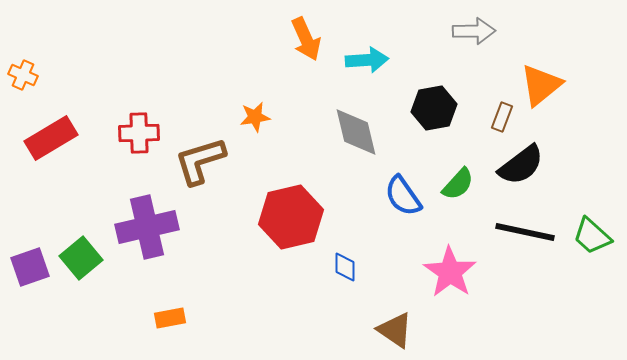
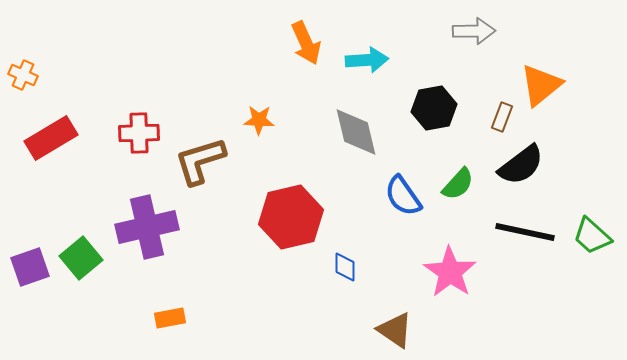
orange arrow: moved 4 px down
orange star: moved 4 px right, 3 px down; rotated 12 degrees clockwise
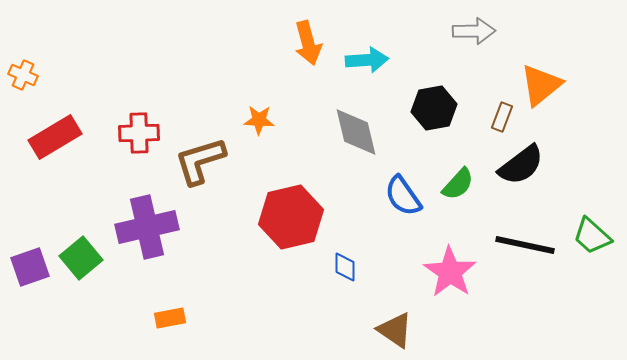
orange arrow: moved 2 px right; rotated 9 degrees clockwise
red rectangle: moved 4 px right, 1 px up
black line: moved 13 px down
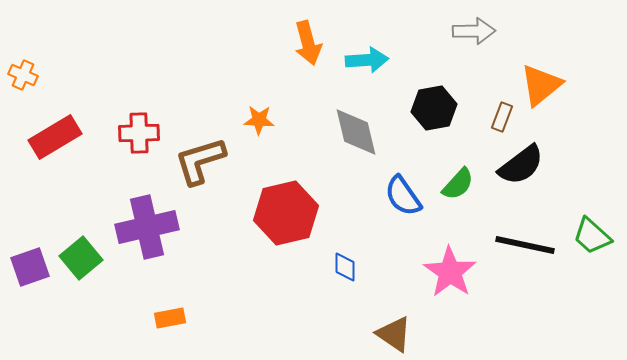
red hexagon: moved 5 px left, 4 px up
brown triangle: moved 1 px left, 4 px down
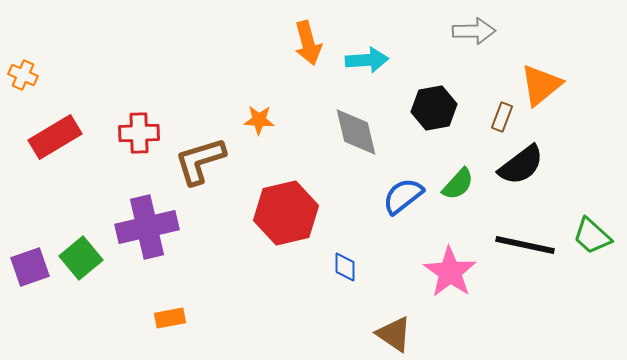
blue semicircle: rotated 87 degrees clockwise
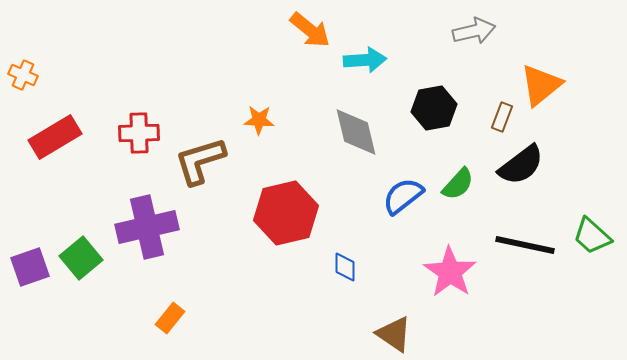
gray arrow: rotated 12 degrees counterclockwise
orange arrow: moved 2 px right, 13 px up; rotated 36 degrees counterclockwise
cyan arrow: moved 2 px left
orange rectangle: rotated 40 degrees counterclockwise
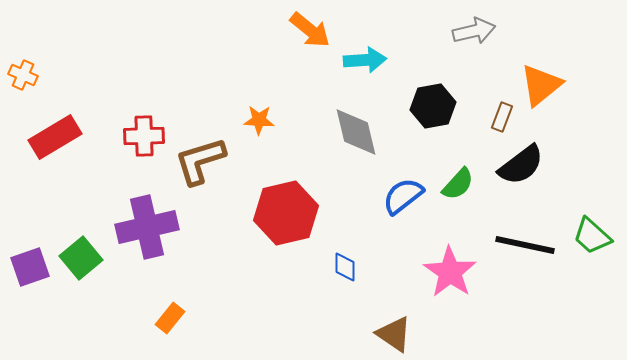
black hexagon: moved 1 px left, 2 px up
red cross: moved 5 px right, 3 px down
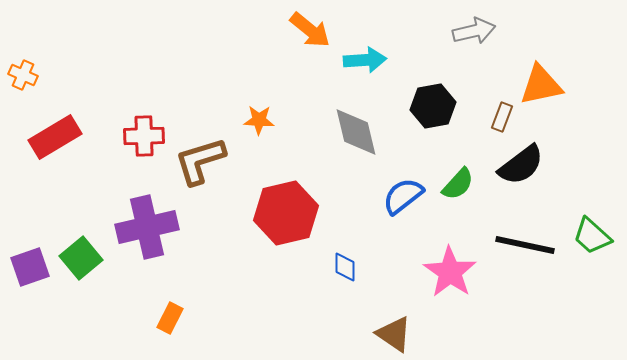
orange triangle: rotated 27 degrees clockwise
orange rectangle: rotated 12 degrees counterclockwise
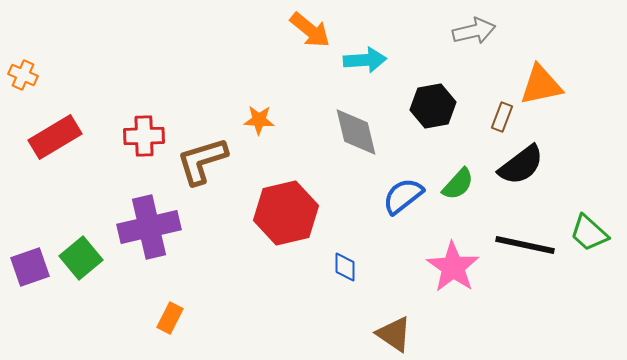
brown L-shape: moved 2 px right
purple cross: moved 2 px right
green trapezoid: moved 3 px left, 3 px up
pink star: moved 3 px right, 5 px up
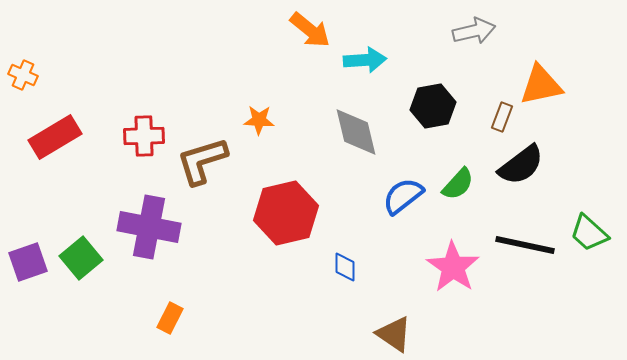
purple cross: rotated 24 degrees clockwise
purple square: moved 2 px left, 5 px up
